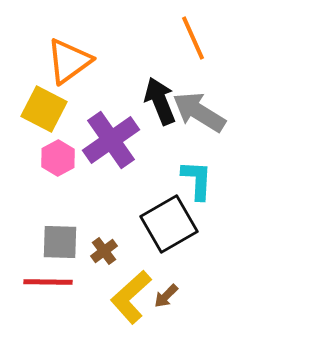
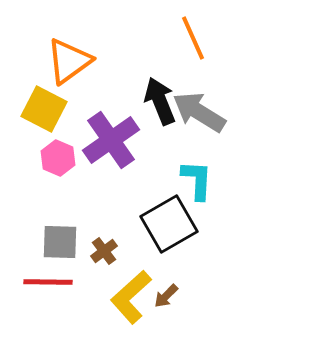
pink hexagon: rotated 8 degrees counterclockwise
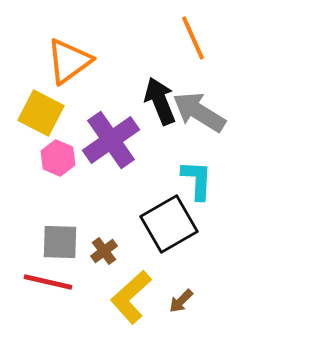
yellow square: moved 3 px left, 4 px down
red line: rotated 12 degrees clockwise
brown arrow: moved 15 px right, 5 px down
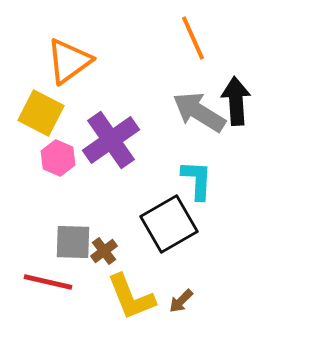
black arrow: moved 76 px right; rotated 18 degrees clockwise
gray square: moved 13 px right
yellow L-shape: rotated 70 degrees counterclockwise
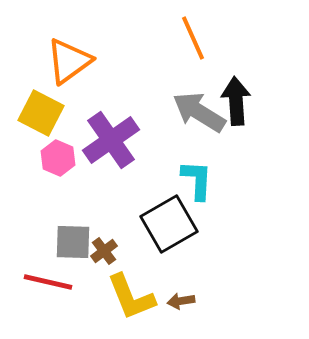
brown arrow: rotated 36 degrees clockwise
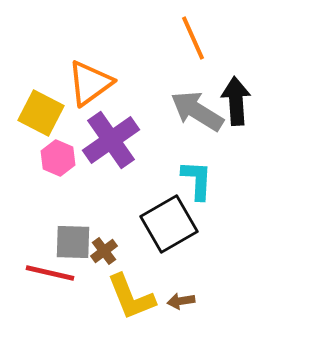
orange triangle: moved 21 px right, 22 px down
gray arrow: moved 2 px left, 1 px up
red line: moved 2 px right, 9 px up
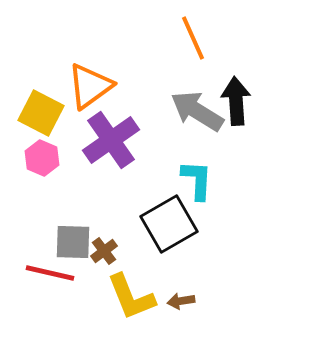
orange triangle: moved 3 px down
pink hexagon: moved 16 px left
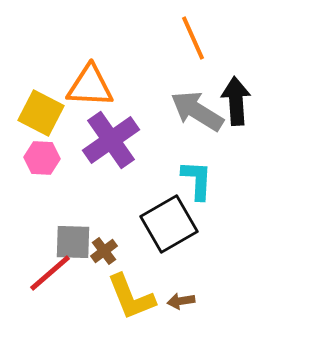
orange triangle: rotated 39 degrees clockwise
pink hexagon: rotated 20 degrees counterclockwise
red line: rotated 54 degrees counterclockwise
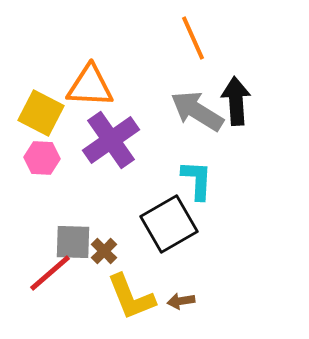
brown cross: rotated 8 degrees counterclockwise
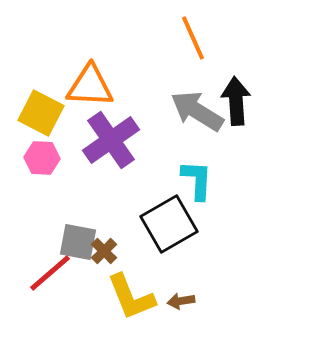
gray square: moved 5 px right; rotated 9 degrees clockwise
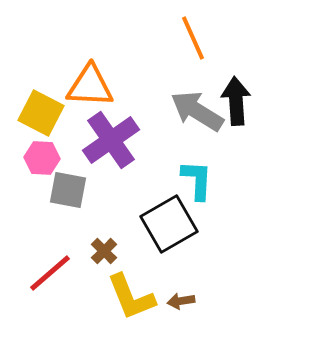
gray square: moved 10 px left, 52 px up
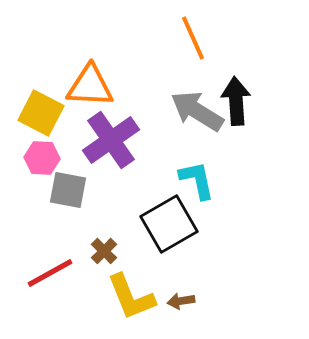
cyan L-shape: rotated 15 degrees counterclockwise
red line: rotated 12 degrees clockwise
